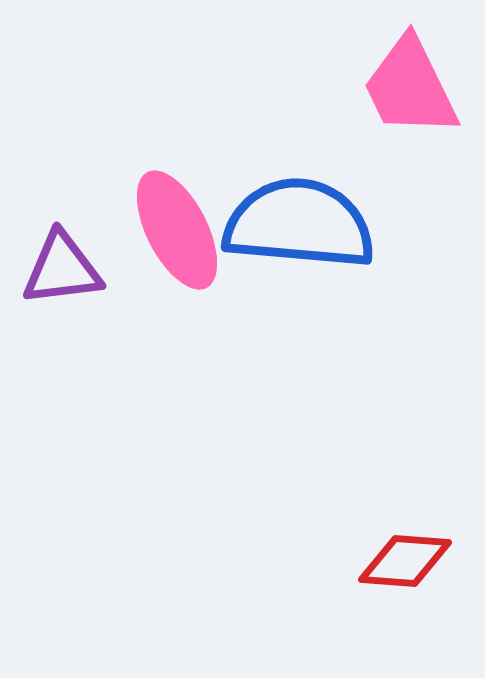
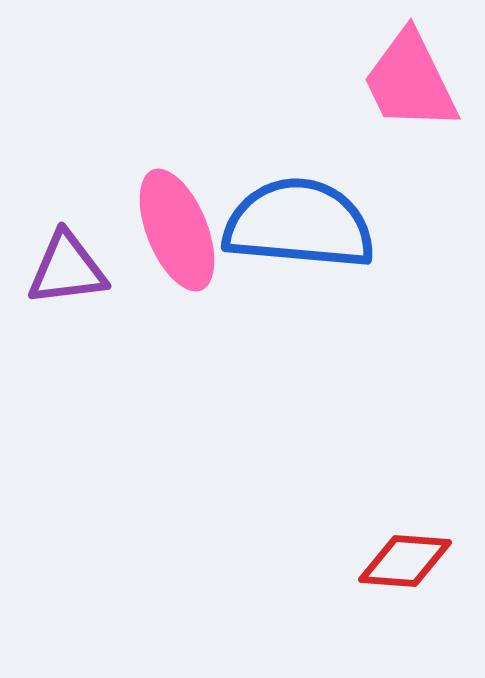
pink trapezoid: moved 6 px up
pink ellipse: rotated 5 degrees clockwise
purple triangle: moved 5 px right
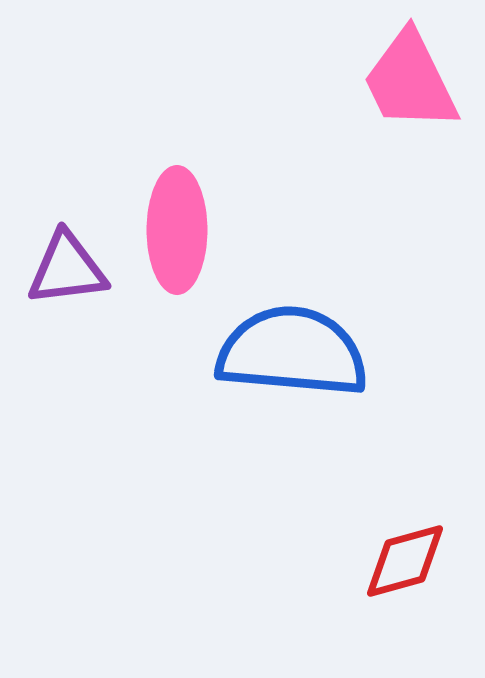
blue semicircle: moved 7 px left, 128 px down
pink ellipse: rotated 22 degrees clockwise
red diamond: rotated 20 degrees counterclockwise
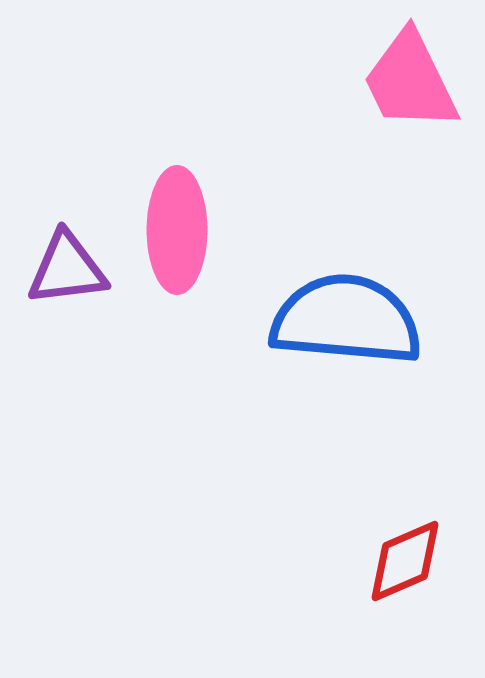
blue semicircle: moved 54 px right, 32 px up
red diamond: rotated 8 degrees counterclockwise
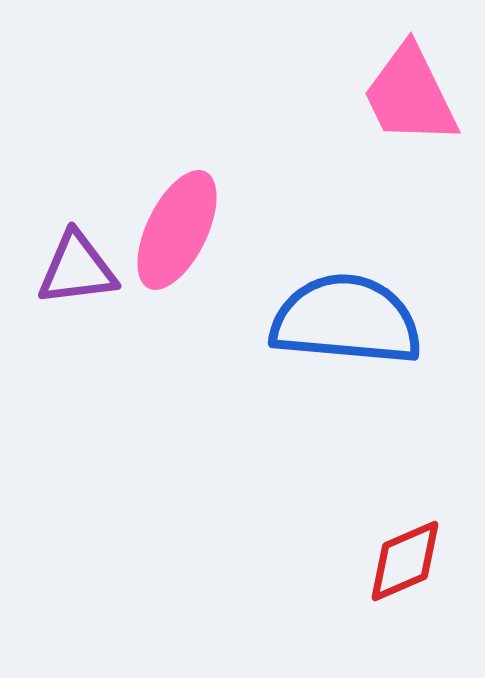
pink trapezoid: moved 14 px down
pink ellipse: rotated 26 degrees clockwise
purple triangle: moved 10 px right
